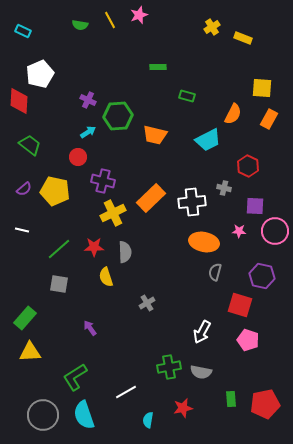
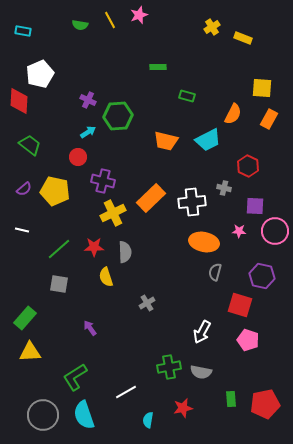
cyan rectangle at (23, 31): rotated 14 degrees counterclockwise
orange trapezoid at (155, 135): moved 11 px right, 6 px down
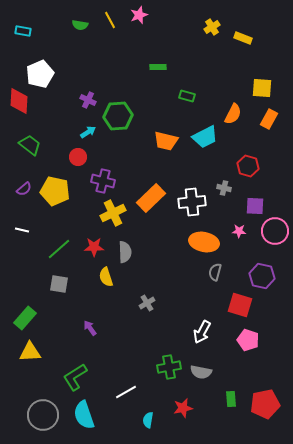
cyan trapezoid at (208, 140): moved 3 px left, 3 px up
red hexagon at (248, 166): rotated 10 degrees counterclockwise
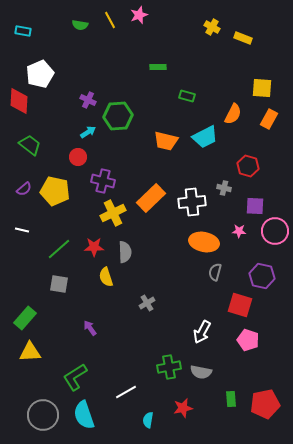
yellow cross at (212, 27): rotated 28 degrees counterclockwise
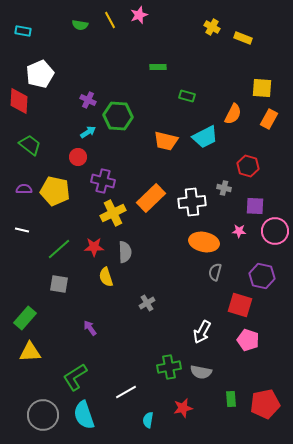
green hexagon at (118, 116): rotated 8 degrees clockwise
purple semicircle at (24, 189): rotated 140 degrees counterclockwise
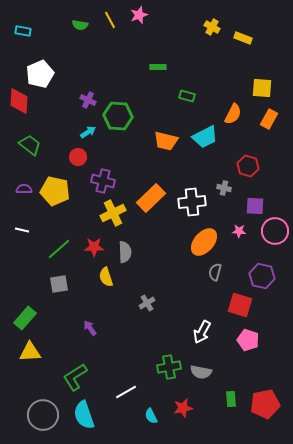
orange ellipse at (204, 242): rotated 60 degrees counterclockwise
gray square at (59, 284): rotated 18 degrees counterclockwise
cyan semicircle at (148, 420): moved 3 px right, 4 px up; rotated 35 degrees counterclockwise
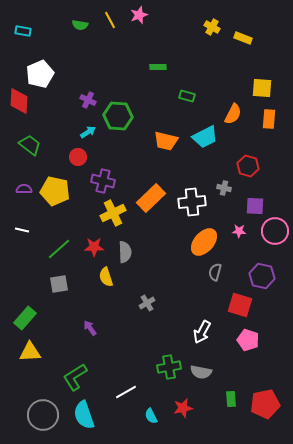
orange rectangle at (269, 119): rotated 24 degrees counterclockwise
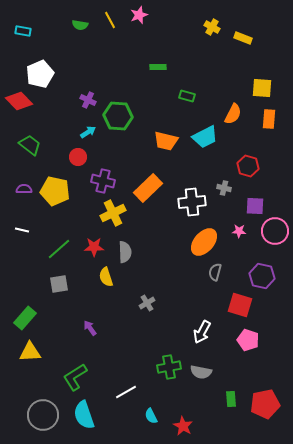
red diamond at (19, 101): rotated 48 degrees counterclockwise
orange rectangle at (151, 198): moved 3 px left, 10 px up
red star at (183, 408): moved 18 px down; rotated 30 degrees counterclockwise
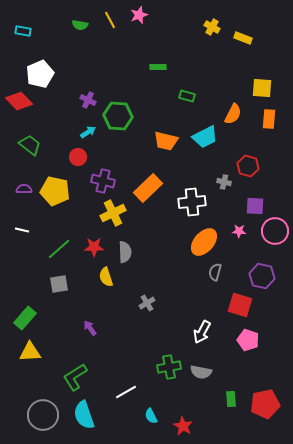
gray cross at (224, 188): moved 6 px up
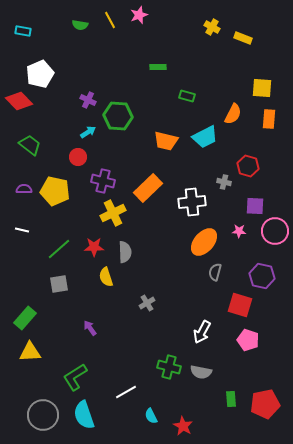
green cross at (169, 367): rotated 25 degrees clockwise
